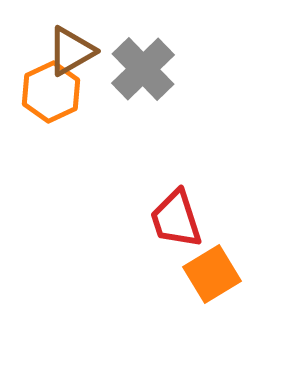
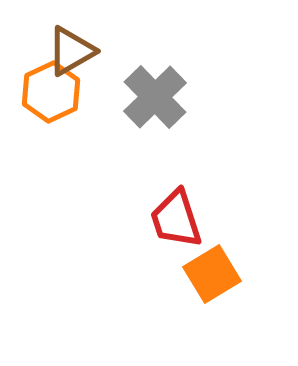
gray cross: moved 12 px right, 28 px down
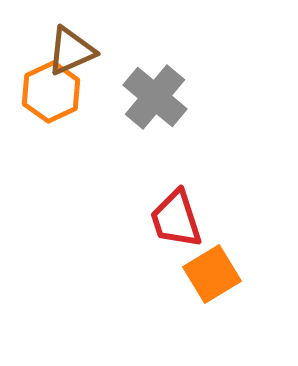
brown triangle: rotated 6 degrees clockwise
gray cross: rotated 6 degrees counterclockwise
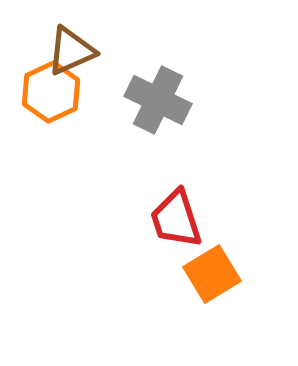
gray cross: moved 3 px right, 3 px down; rotated 14 degrees counterclockwise
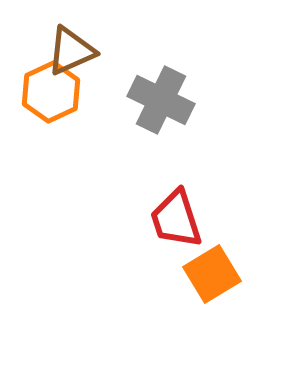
gray cross: moved 3 px right
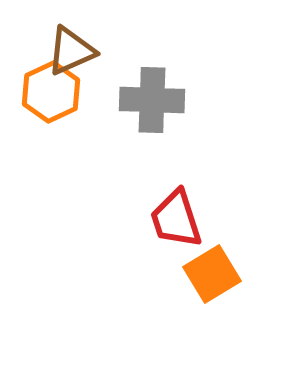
gray cross: moved 9 px left; rotated 24 degrees counterclockwise
